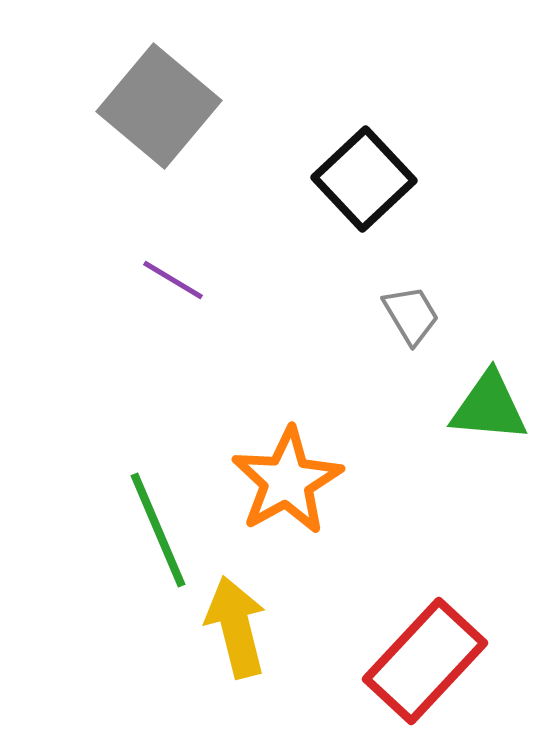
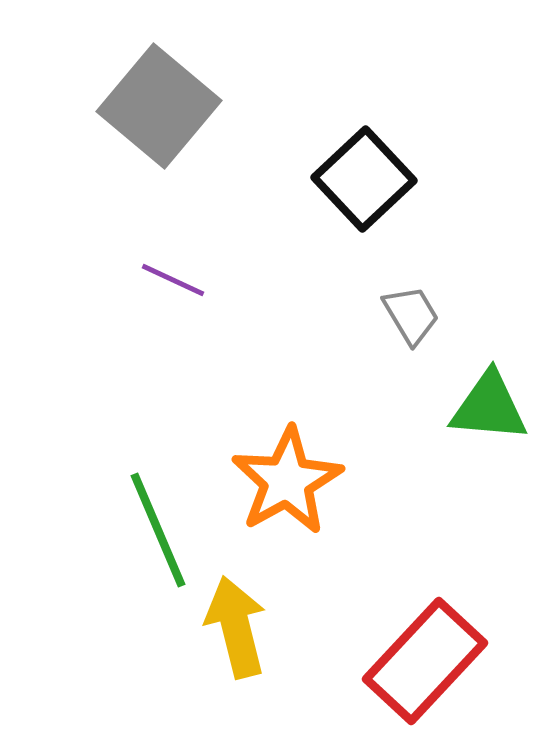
purple line: rotated 6 degrees counterclockwise
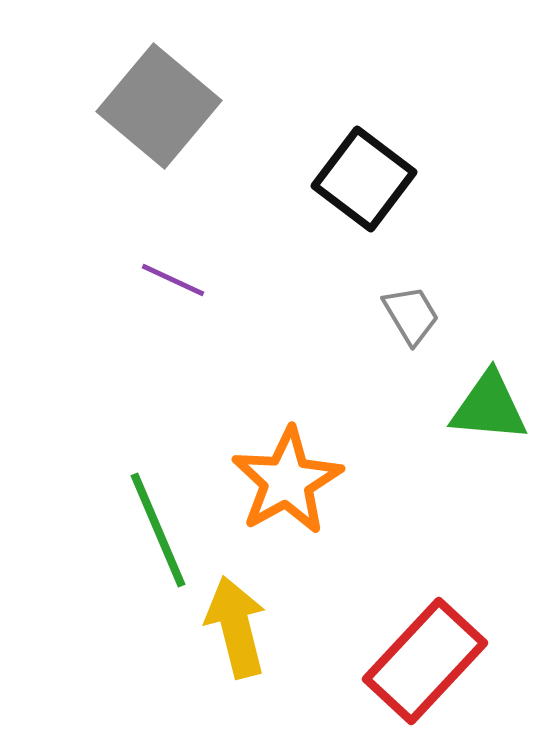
black square: rotated 10 degrees counterclockwise
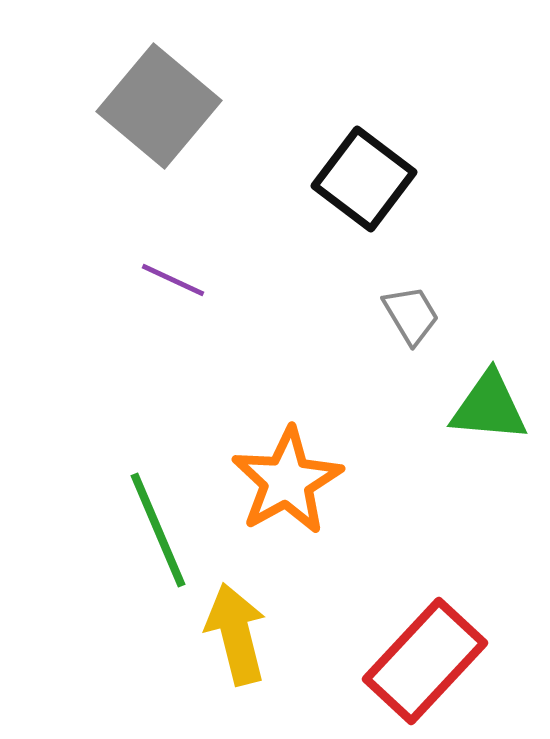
yellow arrow: moved 7 px down
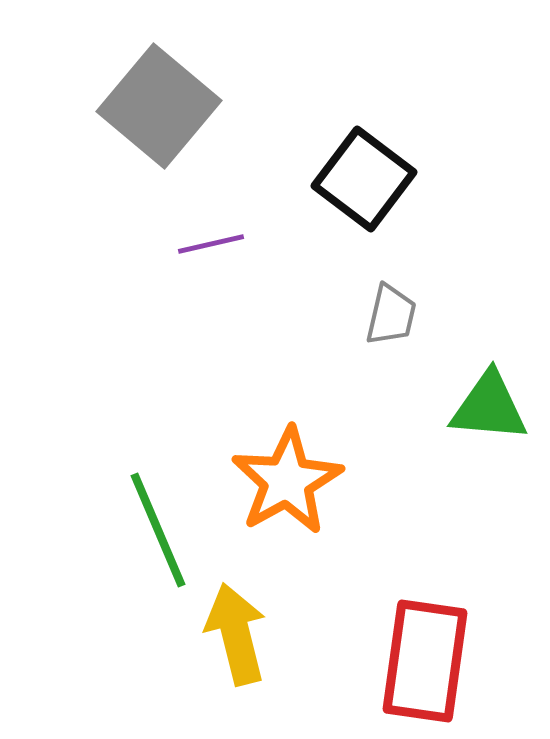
purple line: moved 38 px right, 36 px up; rotated 38 degrees counterclockwise
gray trapezoid: moved 20 px left; rotated 44 degrees clockwise
red rectangle: rotated 35 degrees counterclockwise
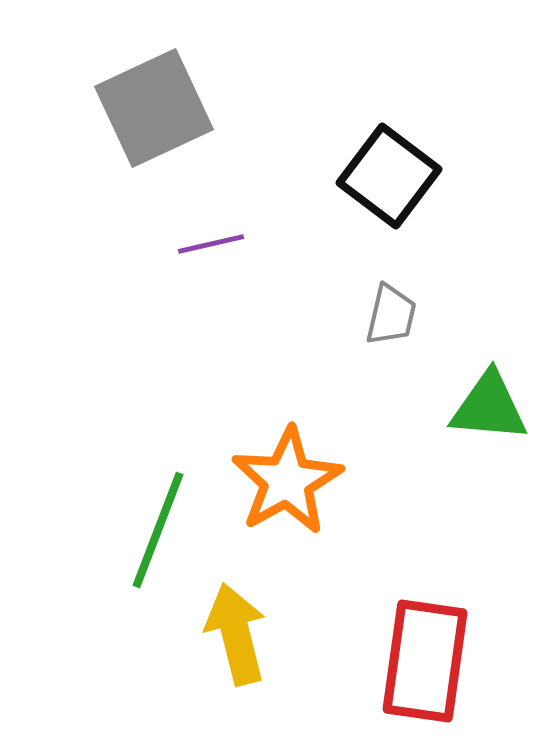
gray square: moved 5 px left, 2 px down; rotated 25 degrees clockwise
black square: moved 25 px right, 3 px up
green line: rotated 44 degrees clockwise
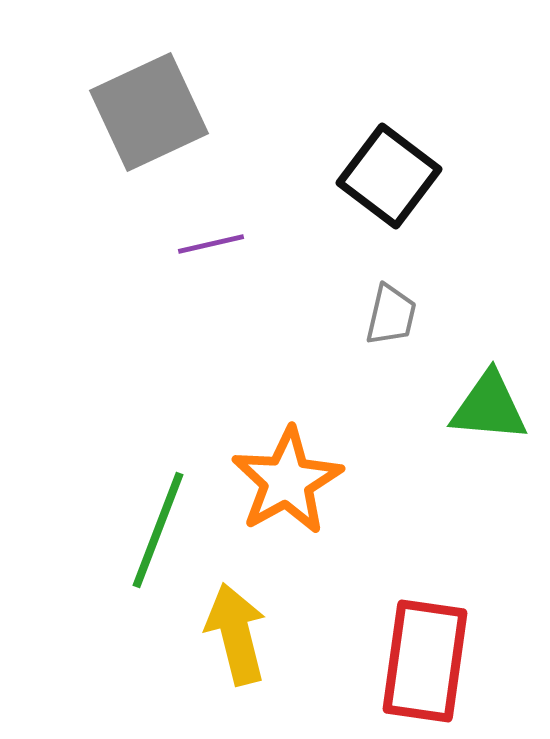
gray square: moved 5 px left, 4 px down
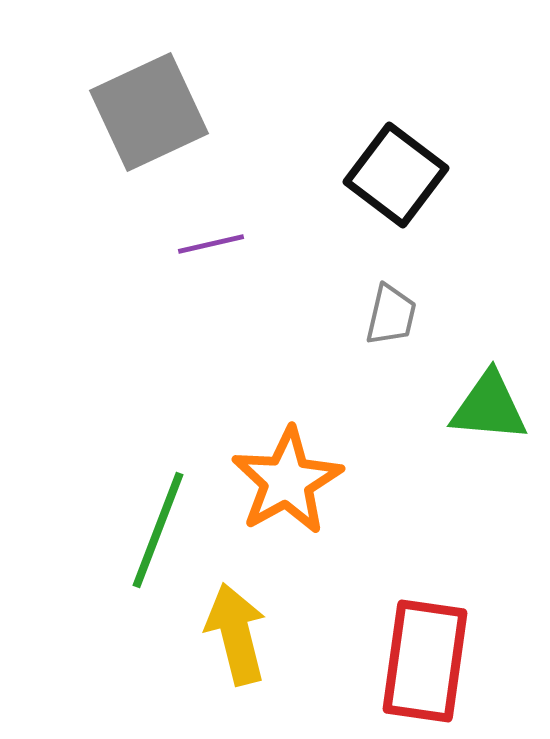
black square: moved 7 px right, 1 px up
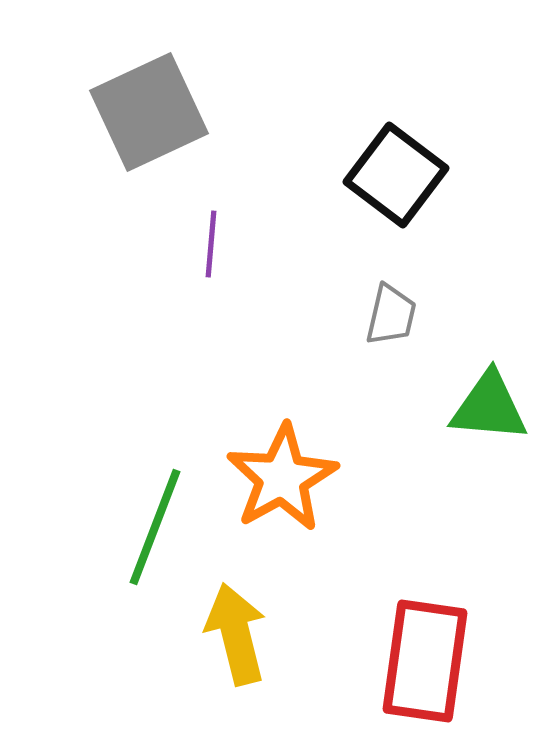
purple line: rotated 72 degrees counterclockwise
orange star: moved 5 px left, 3 px up
green line: moved 3 px left, 3 px up
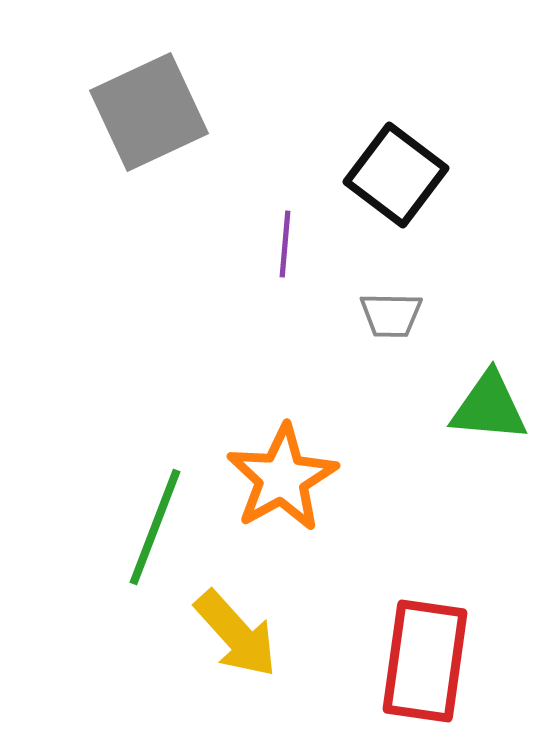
purple line: moved 74 px right
gray trapezoid: rotated 78 degrees clockwise
yellow arrow: rotated 152 degrees clockwise
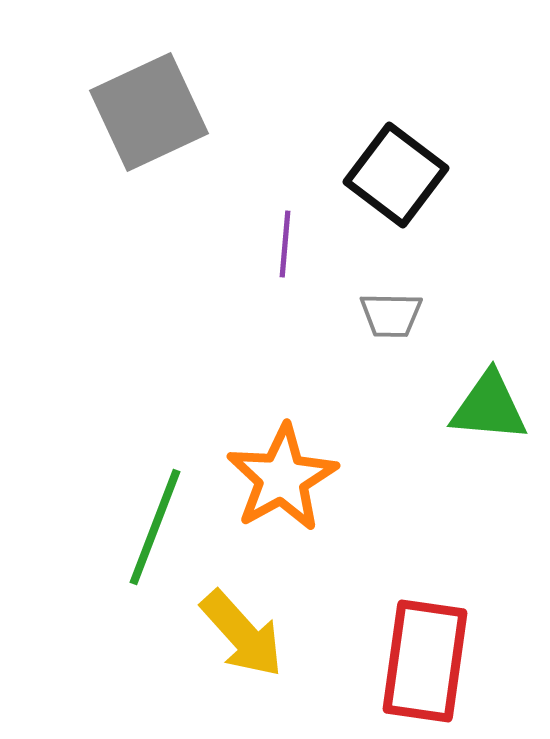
yellow arrow: moved 6 px right
